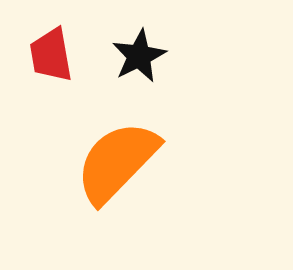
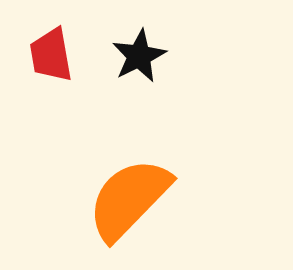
orange semicircle: moved 12 px right, 37 px down
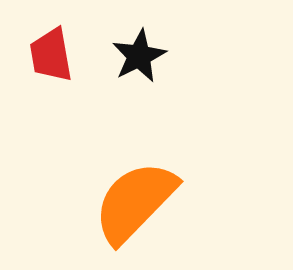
orange semicircle: moved 6 px right, 3 px down
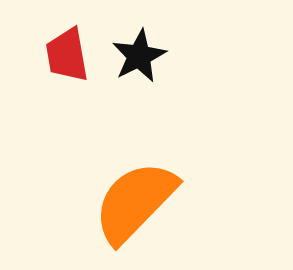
red trapezoid: moved 16 px right
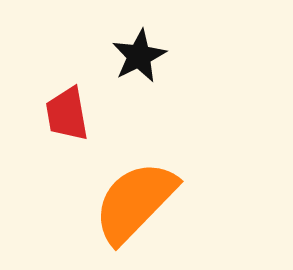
red trapezoid: moved 59 px down
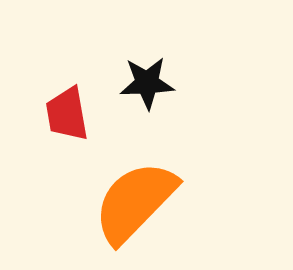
black star: moved 8 px right, 27 px down; rotated 24 degrees clockwise
